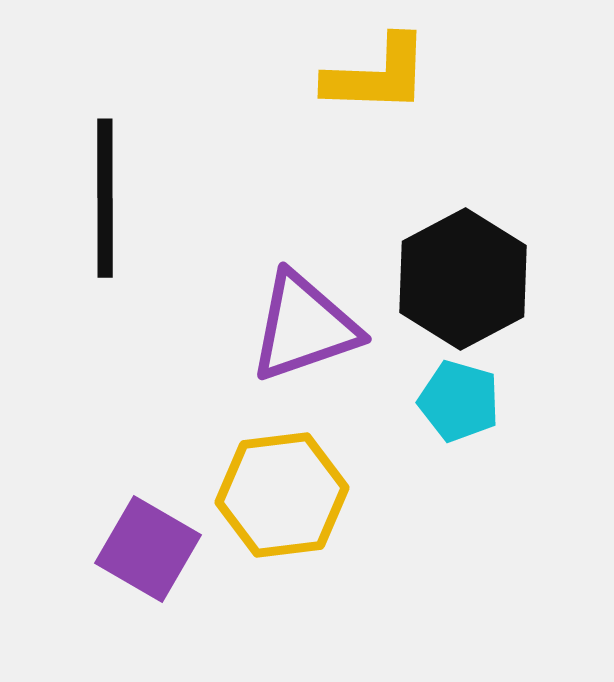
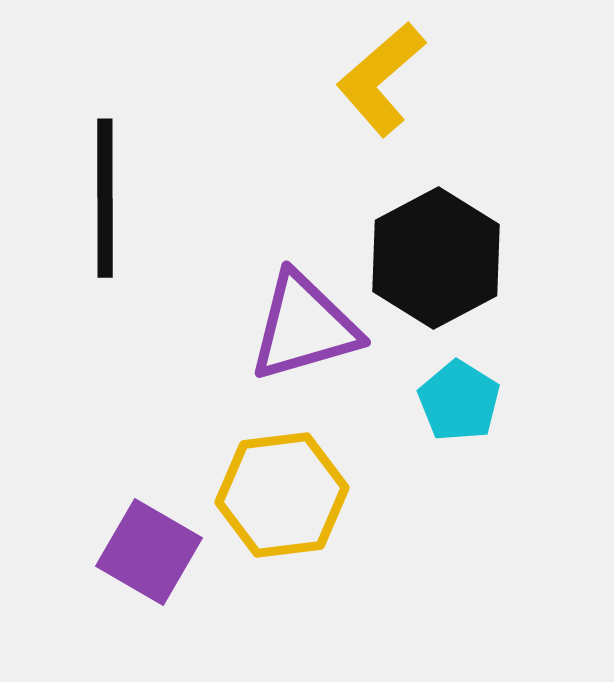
yellow L-shape: moved 4 px right, 4 px down; rotated 137 degrees clockwise
black hexagon: moved 27 px left, 21 px up
purple triangle: rotated 3 degrees clockwise
cyan pentagon: rotated 16 degrees clockwise
purple square: moved 1 px right, 3 px down
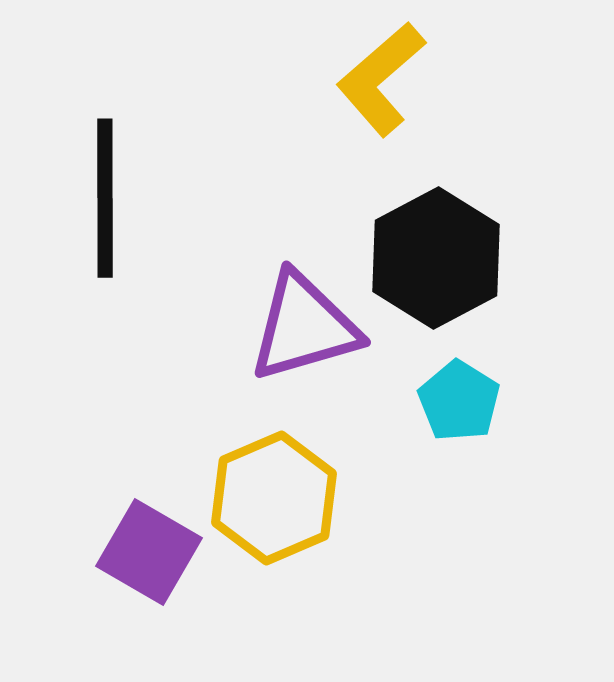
yellow hexagon: moved 8 px left, 3 px down; rotated 16 degrees counterclockwise
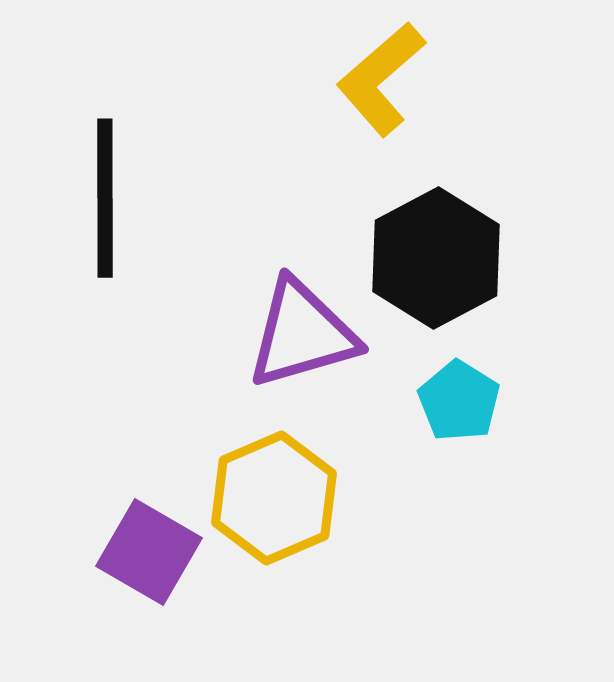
purple triangle: moved 2 px left, 7 px down
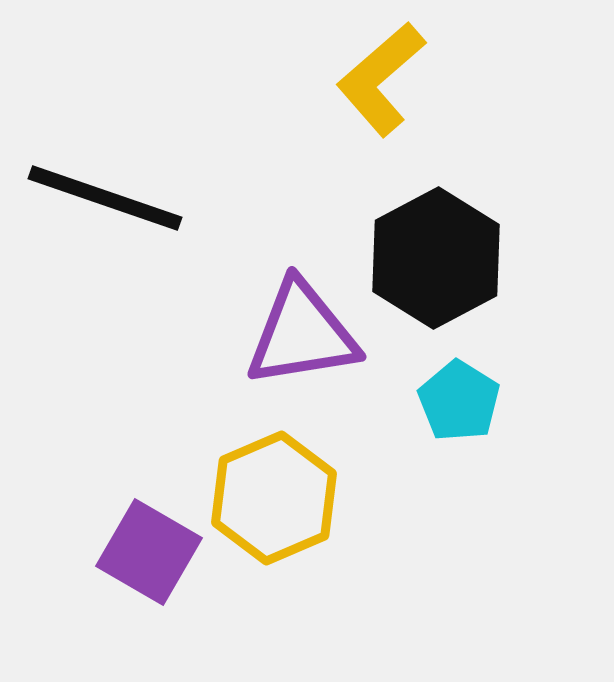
black line: rotated 71 degrees counterclockwise
purple triangle: rotated 7 degrees clockwise
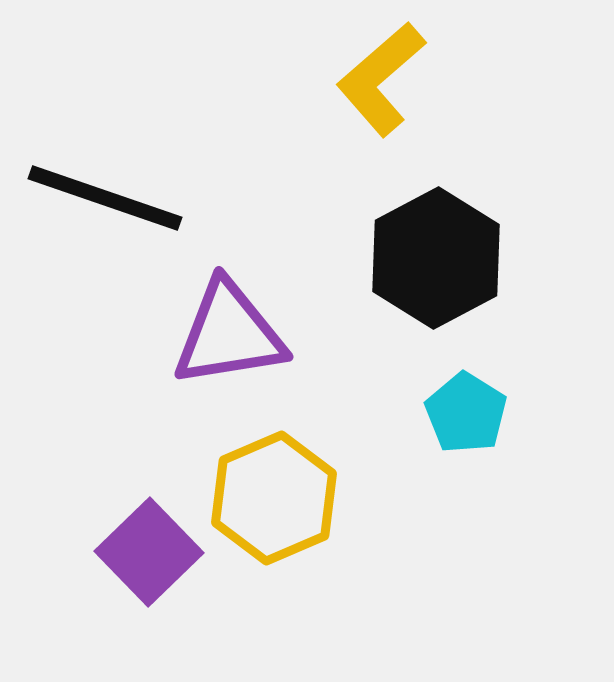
purple triangle: moved 73 px left
cyan pentagon: moved 7 px right, 12 px down
purple square: rotated 16 degrees clockwise
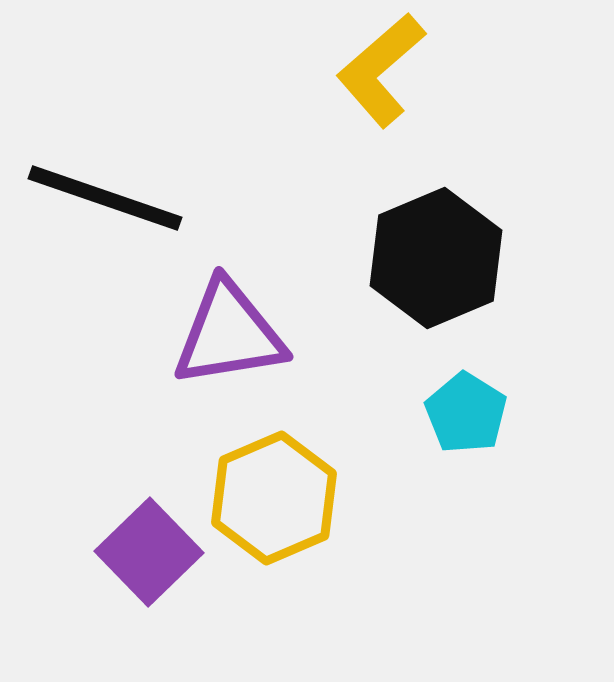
yellow L-shape: moved 9 px up
black hexagon: rotated 5 degrees clockwise
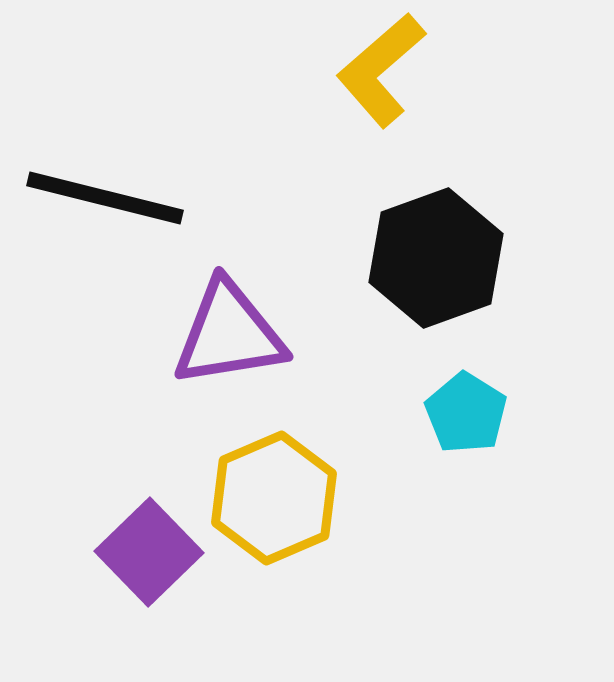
black line: rotated 5 degrees counterclockwise
black hexagon: rotated 3 degrees clockwise
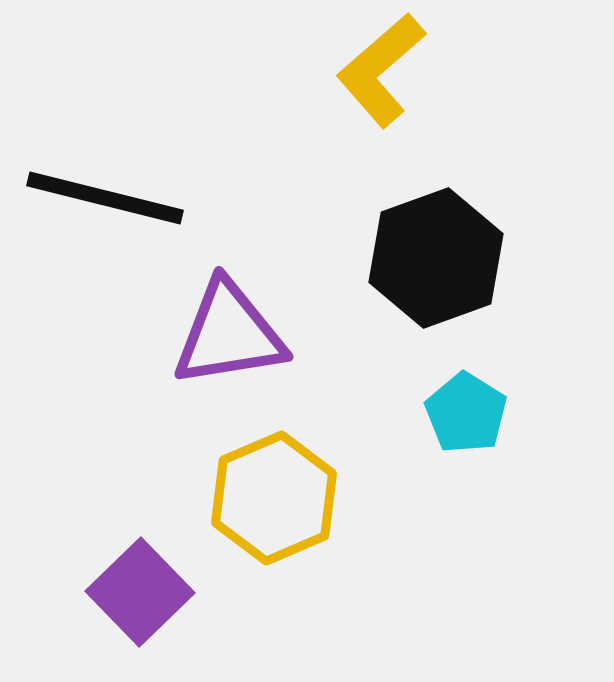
purple square: moved 9 px left, 40 px down
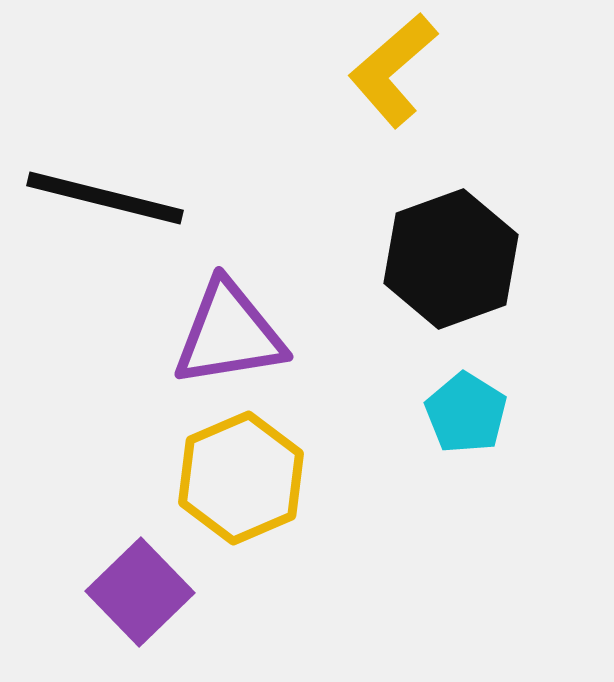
yellow L-shape: moved 12 px right
black hexagon: moved 15 px right, 1 px down
yellow hexagon: moved 33 px left, 20 px up
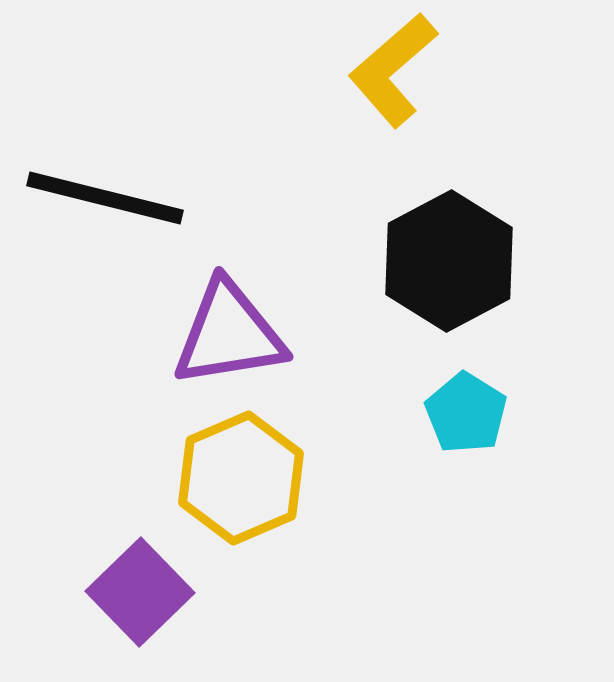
black hexagon: moved 2 px left, 2 px down; rotated 8 degrees counterclockwise
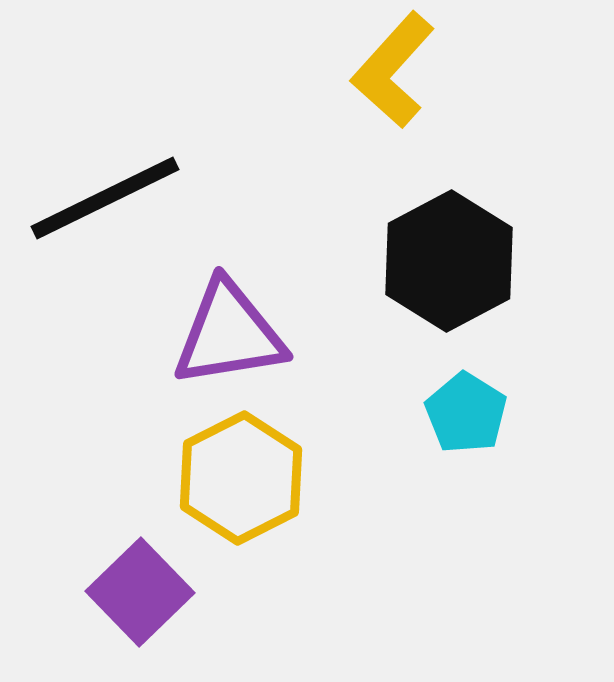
yellow L-shape: rotated 7 degrees counterclockwise
black line: rotated 40 degrees counterclockwise
yellow hexagon: rotated 4 degrees counterclockwise
